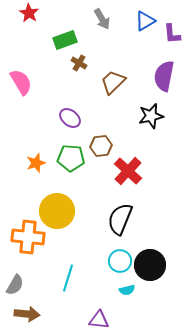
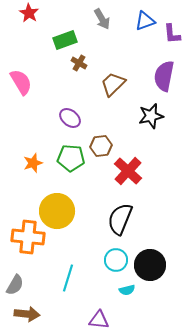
blue triangle: rotated 10 degrees clockwise
brown trapezoid: moved 2 px down
orange star: moved 3 px left
cyan circle: moved 4 px left, 1 px up
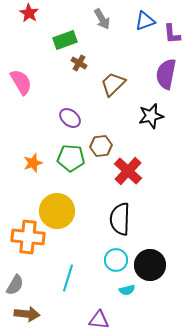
purple semicircle: moved 2 px right, 2 px up
black semicircle: rotated 20 degrees counterclockwise
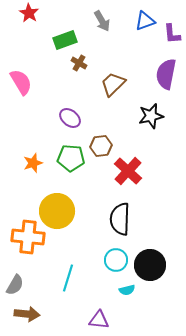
gray arrow: moved 2 px down
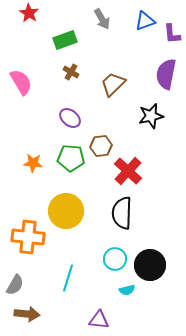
gray arrow: moved 2 px up
brown cross: moved 8 px left, 9 px down
orange star: rotated 24 degrees clockwise
yellow circle: moved 9 px right
black semicircle: moved 2 px right, 6 px up
cyan circle: moved 1 px left, 1 px up
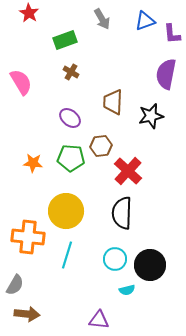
brown trapezoid: moved 18 px down; rotated 44 degrees counterclockwise
cyan line: moved 1 px left, 23 px up
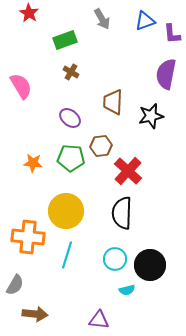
pink semicircle: moved 4 px down
brown arrow: moved 8 px right
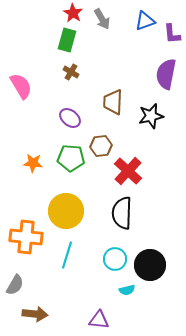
red star: moved 44 px right
green rectangle: moved 2 px right; rotated 55 degrees counterclockwise
orange cross: moved 2 px left
